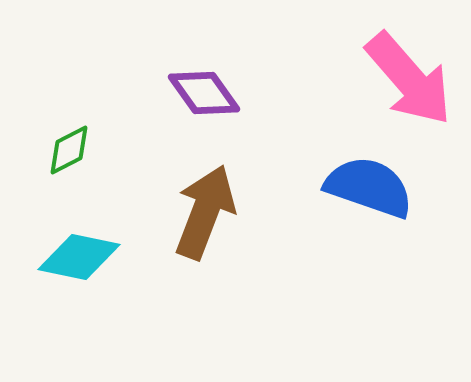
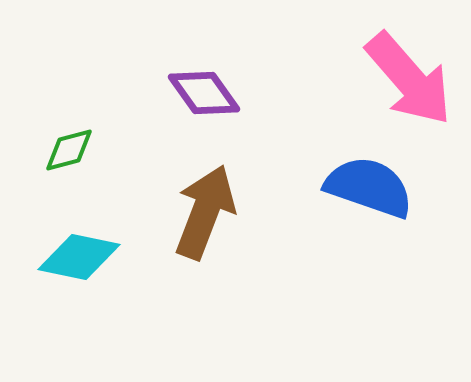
green diamond: rotated 12 degrees clockwise
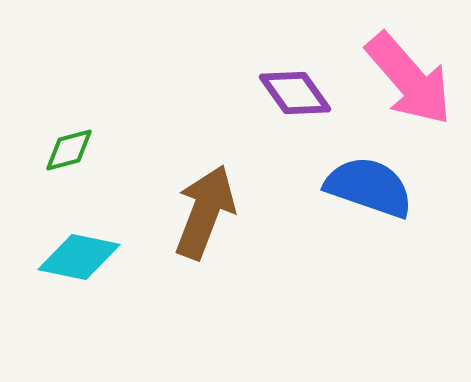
purple diamond: moved 91 px right
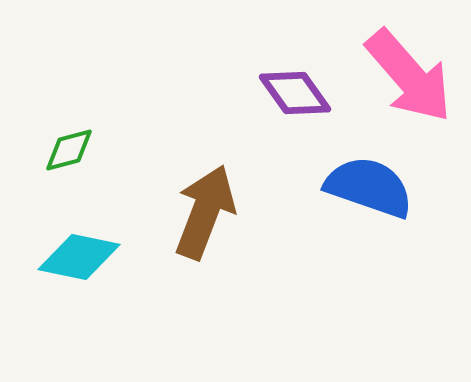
pink arrow: moved 3 px up
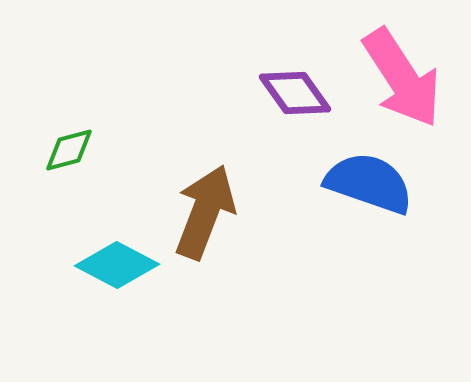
pink arrow: moved 7 px left, 2 px down; rotated 8 degrees clockwise
blue semicircle: moved 4 px up
cyan diamond: moved 38 px right, 8 px down; rotated 16 degrees clockwise
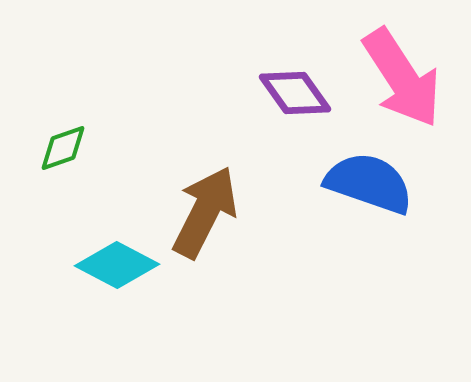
green diamond: moved 6 px left, 2 px up; rotated 4 degrees counterclockwise
brown arrow: rotated 6 degrees clockwise
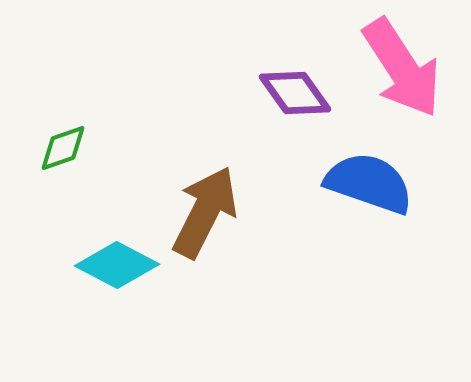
pink arrow: moved 10 px up
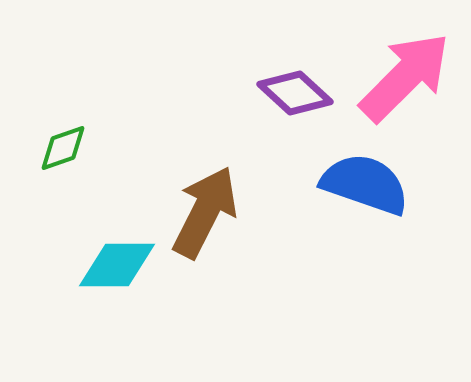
pink arrow: moved 3 px right, 9 px down; rotated 102 degrees counterclockwise
purple diamond: rotated 12 degrees counterclockwise
blue semicircle: moved 4 px left, 1 px down
cyan diamond: rotated 28 degrees counterclockwise
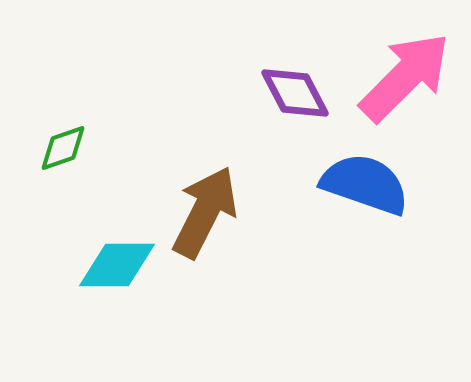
purple diamond: rotated 20 degrees clockwise
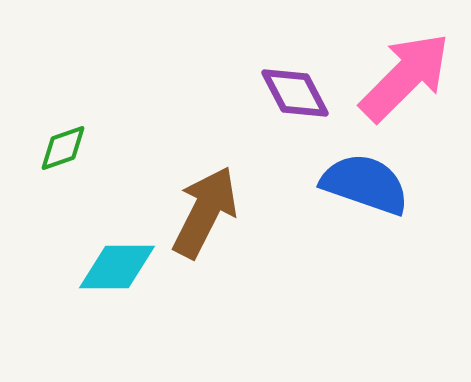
cyan diamond: moved 2 px down
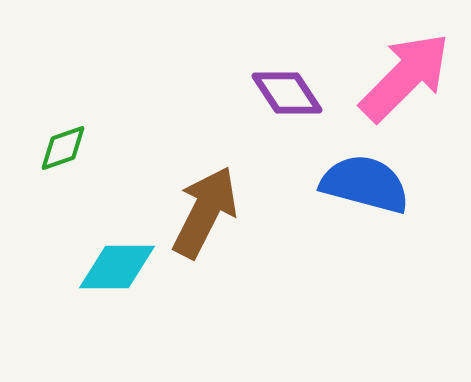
purple diamond: moved 8 px left; rotated 6 degrees counterclockwise
blue semicircle: rotated 4 degrees counterclockwise
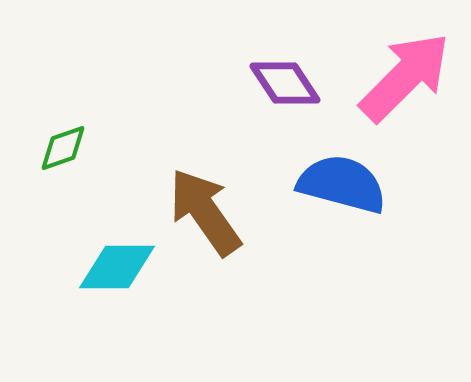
purple diamond: moved 2 px left, 10 px up
blue semicircle: moved 23 px left
brown arrow: rotated 62 degrees counterclockwise
